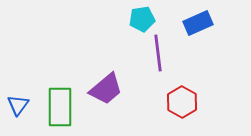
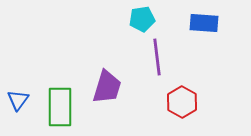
blue rectangle: moved 6 px right; rotated 28 degrees clockwise
purple line: moved 1 px left, 4 px down
purple trapezoid: moved 1 px right, 2 px up; rotated 33 degrees counterclockwise
blue triangle: moved 5 px up
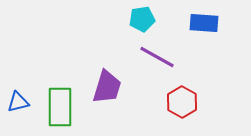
purple line: rotated 54 degrees counterclockwise
blue triangle: moved 2 px down; rotated 40 degrees clockwise
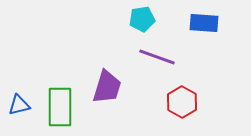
purple line: rotated 9 degrees counterclockwise
blue triangle: moved 1 px right, 3 px down
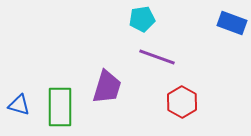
blue rectangle: moved 28 px right; rotated 16 degrees clockwise
blue triangle: rotated 30 degrees clockwise
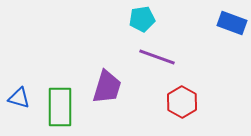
blue triangle: moved 7 px up
